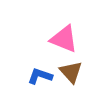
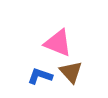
pink triangle: moved 6 px left, 4 px down
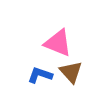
blue L-shape: moved 1 px up
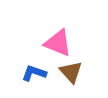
blue L-shape: moved 6 px left, 2 px up
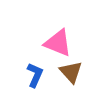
blue L-shape: moved 1 px right, 2 px down; rotated 95 degrees clockwise
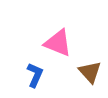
brown triangle: moved 19 px right
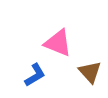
blue L-shape: rotated 35 degrees clockwise
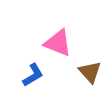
blue L-shape: moved 2 px left
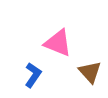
blue L-shape: rotated 25 degrees counterclockwise
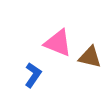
brown triangle: moved 15 px up; rotated 35 degrees counterclockwise
